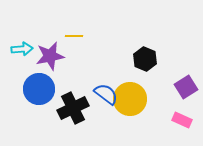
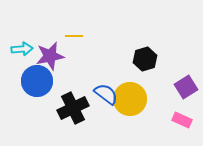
black hexagon: rotated 20 degrees clockwise
blue circle: moved 2 px left, 8 px up
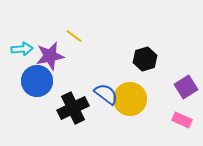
yellow line: rotated 36 degrees clockwise
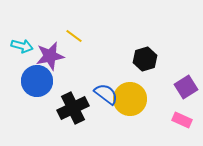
cyan arrow: moved 3 px up; rotated 20 degrees clockwise
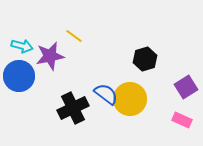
blue circle: moved 18 px left, 5 px up
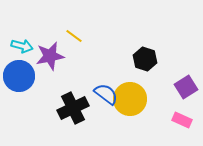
black hexagon: rotated 25 degrees counterclockwise
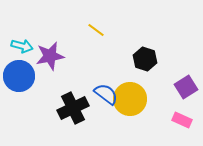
yellow line: moved 22 px right, 6 px up
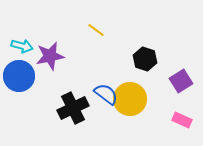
purple square: moved 5 px left, 6 px up
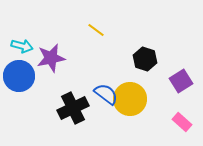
purple star: moved 1 px right, 2 px down
pink rectangle: moved 2 px down; rotated 18 degrees clockwise
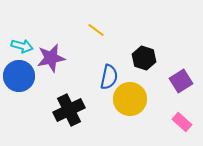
black hexagon: moved 1 px left, 1 px up
blue semicircle: moved 3 px right, 17 px up; rotated 65 degrees clockwise
black cross: moved 4 px left, 2 px down
